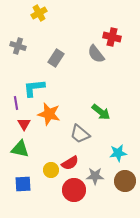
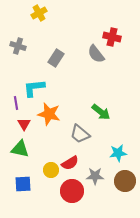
red circle: moved 2 px left, 1 px down
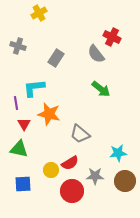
red cross: rotated 12 degrees clockwise
green arrow: moved 23 px up
green triangle: moved 1 px left
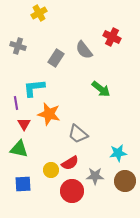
gray semicircle: moved 12 px left, 4 px up
gray trapezoid: moved 2 px left
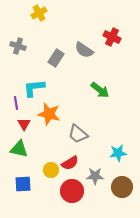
gray semicircle: rotated 18 degrees counterclockwise
green arrow: moved 1 px left, 1 px down
brown circle: moved 3 px left, 6 px down
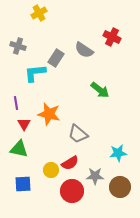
cyan L-shape: moved 1 px right, 15 px up
brown circle: moved 2 px left
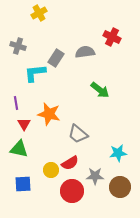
gray semicircle: moved 1 px right, 2 px down; rotated 138 degrees clockwise
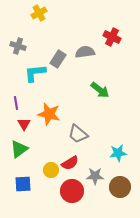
gray rectangle: moved 2 px right, 1 px down
green triangle: rotated 48 degrees counterclockwise
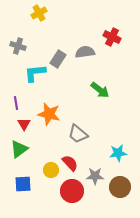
red semicircle: rotated 102 degrees counterclockwise
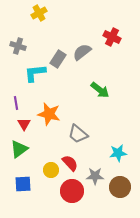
gray semicircle: moved 3 px left; rotated 30 degrees counterclockwise
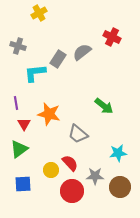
green arrow: moved 4 px right, 16 px down
